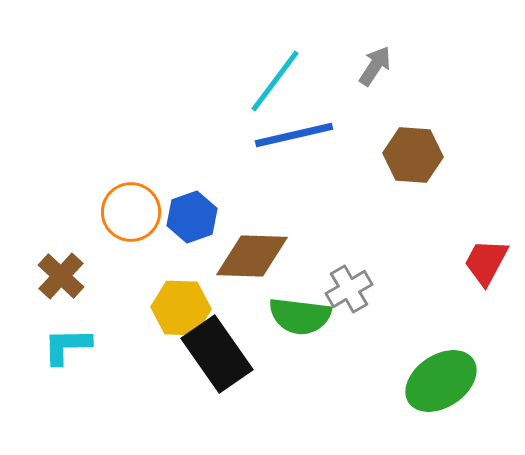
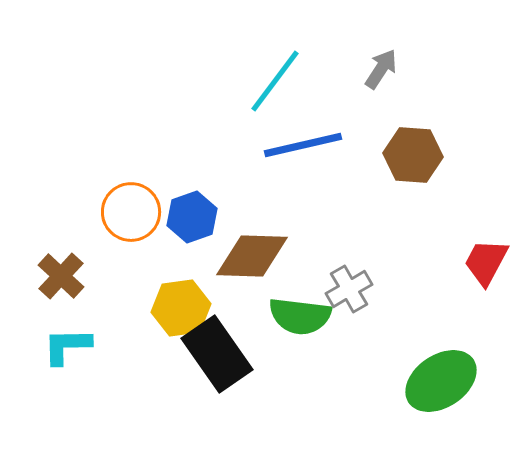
gray arrow: moved 6 px right, 3 px down
blue line: moved 9 px right, 10 px down
yellow hexagon: rotated 10 degrees counterclockwise
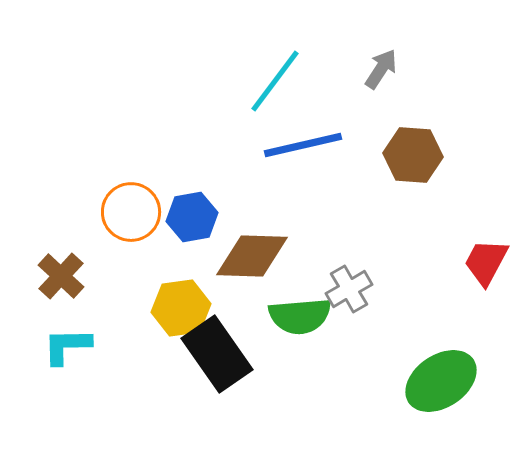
blue hexagon: rotated 9 degrees clockwise
green semicircle: rotated 12 degrees counterclockwise
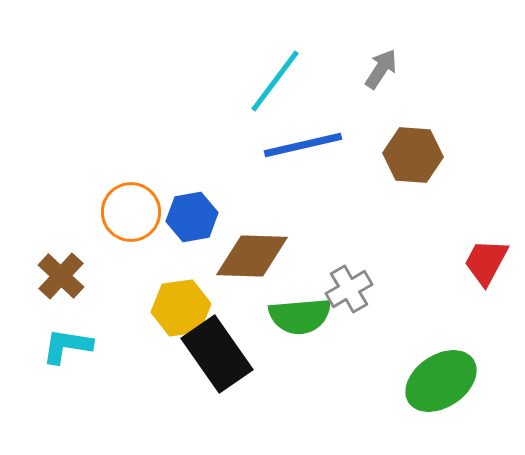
cyan L-shape: rotated 10 degrees clockwise
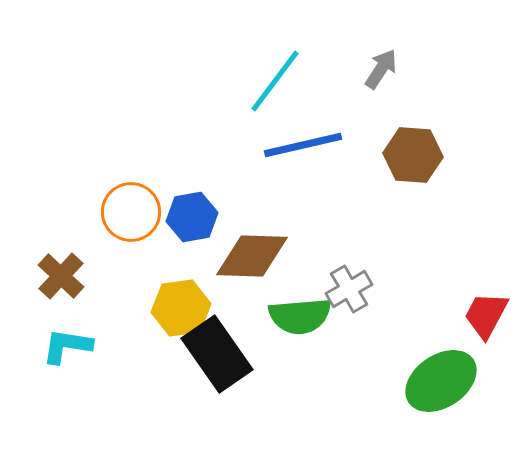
red trapezoid: moved 53 px down
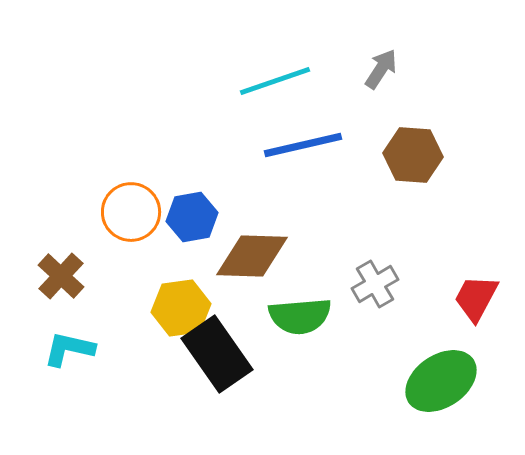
cyan line: rotated 34 degrees clockwise
gray cross: moved 26 px right, 5 px up
red trapezoid: moved 10 px left, 17 px up
cyan L-shape: moved 2 px right, 3 px down; rotated 4 degrees clockwise
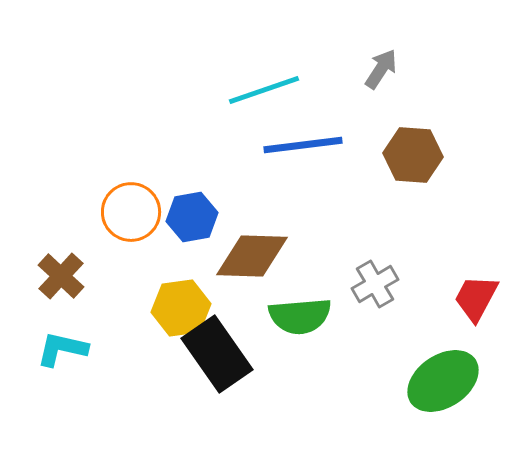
cyan line: moved 11 px left, 9 px down
blue line: rotated 6 degrees clockwise
cyan L-shape: moved 7 px left
green ellipse: moved 2 px right
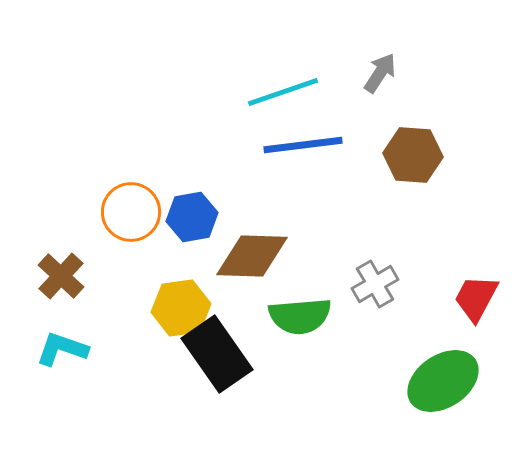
gray arrow: moved 1 px left, 4 px down
cyan line: moved 19 px right, 2 px down
cyan L-shape: rotated 6 degrees clockwise
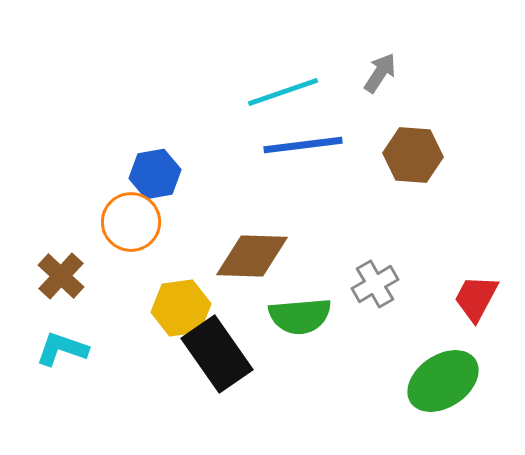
orange circle: moved 10 px down
blue hexagon: moved 37 px left, 43 px up
